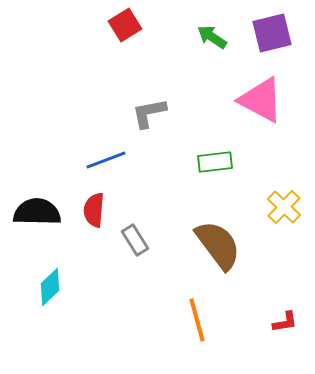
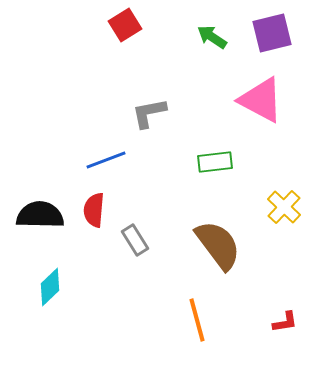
black semicircle: moved 3 px right, 3 px down
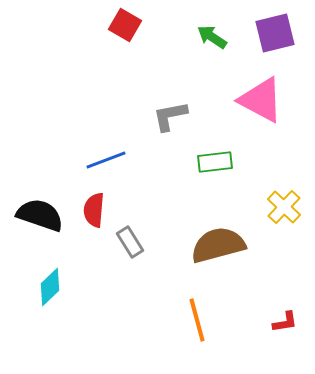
red square: rotated 28 degrees counterclockwise
purple square: moved 3 px right
gray L-shape: moved 21 px right, 3 px down
black semicircle: rotated 18 degrees clockwise
gray rectangle: moved 5 px left, 2 px down
brown semicircle: rotated 68 degrees counterclockwise
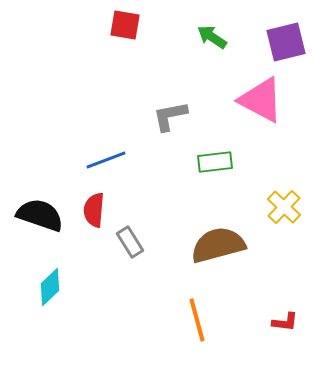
red square: rotated 20 degrees counterclockwise
purple square: moved 11 px right, 9 px down
red L-shape: rotated 16 degrees clockwise
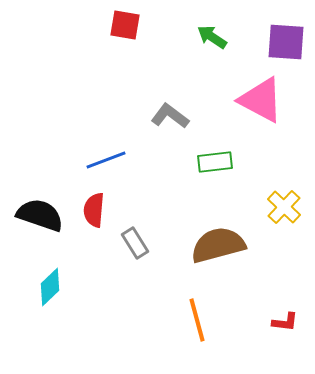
purple square: rotated 18 degrees clockwise
gray L-shape: rotated 48 degrees clockwise
gray rectangle: moved 5 px right, 1 px down
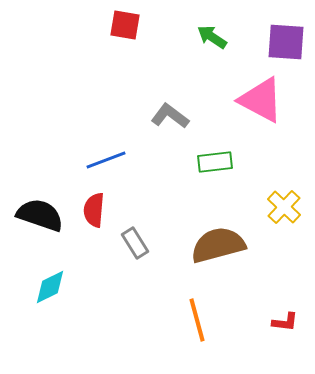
cyan diamond: rotated 18 degrees clockwise
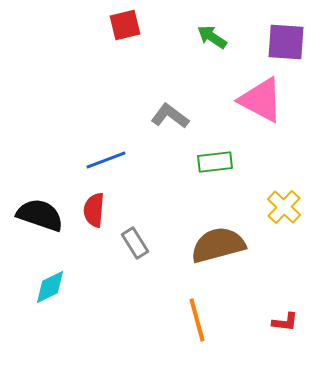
red square: rotated 24 degrees counterclockwise
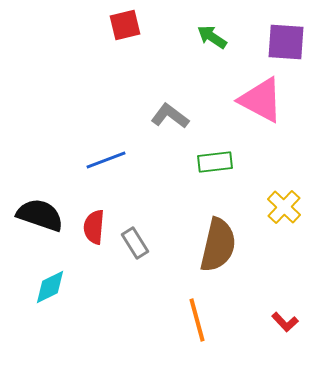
red semicircle: moved 17 px down
brown semicircle: rotated 118 degrees clockwise
red L-shape: rotated 40 degrees clockwise
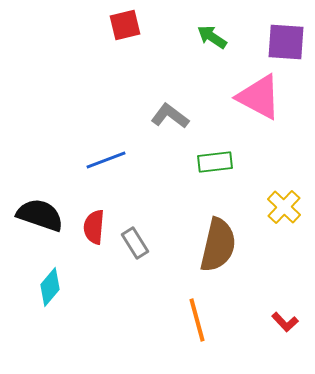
pink triangle: moved 2 px left, 3 px up
cyan diamond: rotated 24 degrees counterclockwise
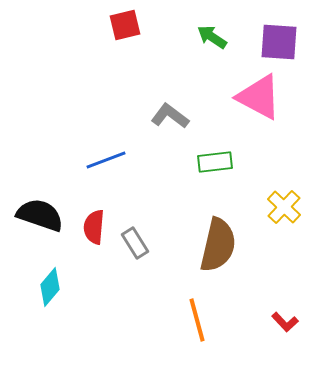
purple square: moved 7 px left
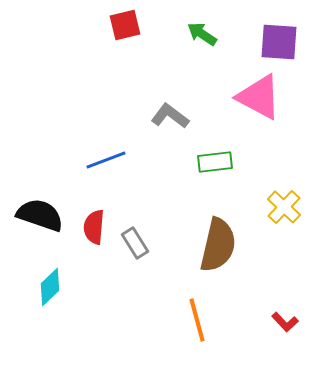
green arrow: moved 10 px left, 3 px up
cyan diamond: rotated 6 degrees clockwise
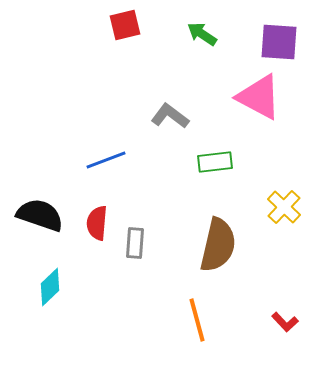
red semicircle: moved 3 px right, 4 px up
gray rectangle: rotated 36 degrees clockwise
